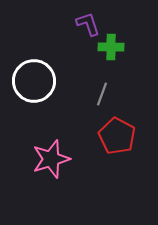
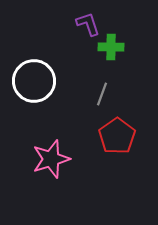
red pentagon: rotated 9 degrees clockwise
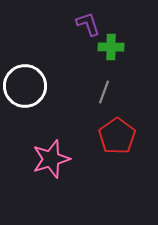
white circle: moved 9 px left, 5 px down
gray line: moved 2 px right, 2 px up
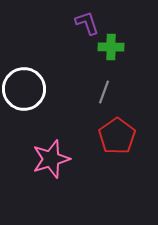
purple L-shape: moved 1 px left, 1 px up
white circle: moved 1 px left, 3 px down
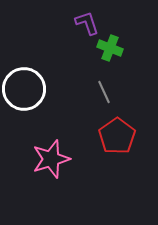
green cross: moved 1 px left, 1 px down; rotated 20 degrees clockwise
gray line: rotated 45 degrees counterclockwise
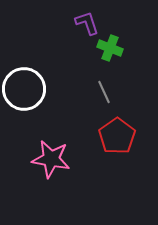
pink star: rotated 27 degrees clockwise
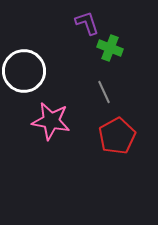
white circle: moved 18 px up
red pentagon: rotated 6 degrees clockwise
pink star: moved 38 px up
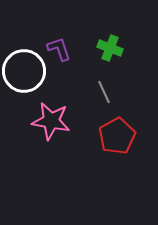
purple L-shape: moved 28 px left, 26 px down
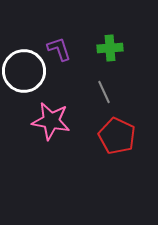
green cross: rotated 25 degrees counterclockwise
red pentagon: rotated 18 degrees counterclockwise
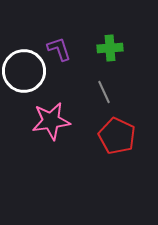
pink star: rotated 18 degrees counterclockwise
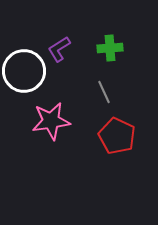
purple L-shape: rotated 104 degrees counterclockwise
